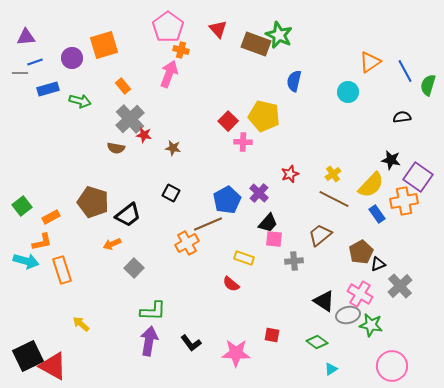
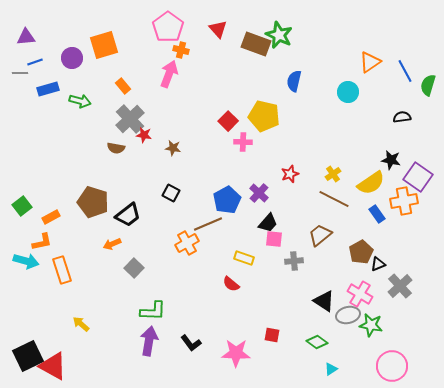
yellow semicircle at (371, 185): moved 2 px up; rotated 12 degrees clockwise
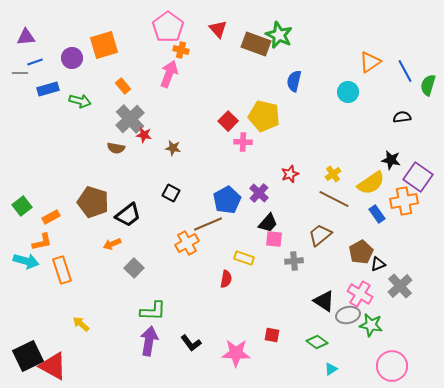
red semicircle at (231, 284): moved 5 px left, 5 px up; rotated 120 degrees counterclockwise
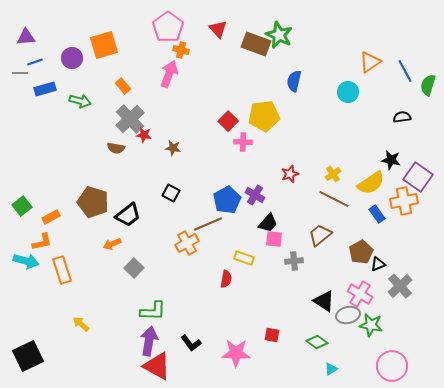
blue rectangle at (48, 89): moved 3 px left
yellow pentagon at (264, 116): rotated 20 degrees counterclockwise
purple cross at (259, 193): moved 4 px left, 2 px down; rotated 12 degrees counterclockwise
red triangle at (53, 366): moved 104 px right
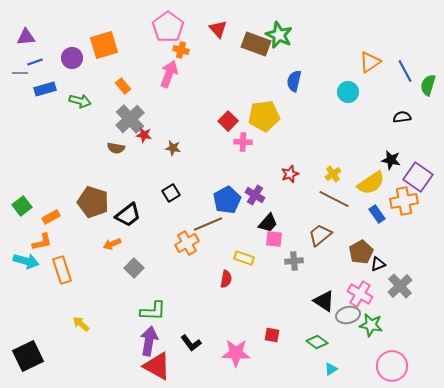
black square at (171, 193): rotated 30 degrees clockwise
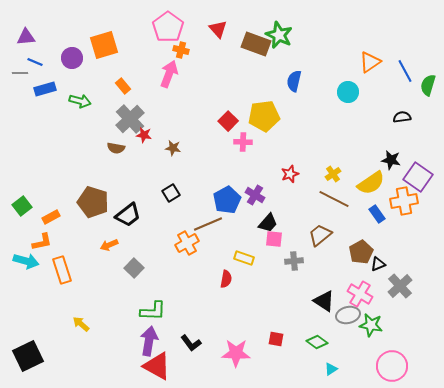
blue line at (35, 62): rotated 42 degrees clockwise
orange arrow at (112, 244): moved 3 px left, 1 px down
red square at (272, 335): moved 4 px right, 4 px down
